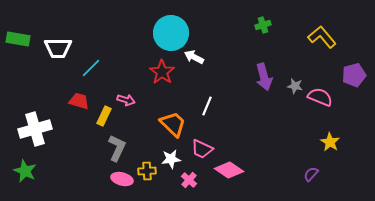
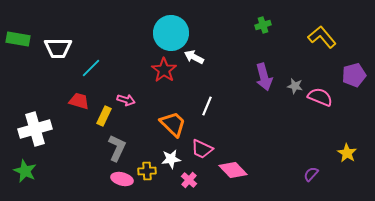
red star: moved 2 px right, 2 px up
yellow star: moved 17 px right, 11 px down
pink diamond: moved 4 px right; rotated 12 degrees clockwise
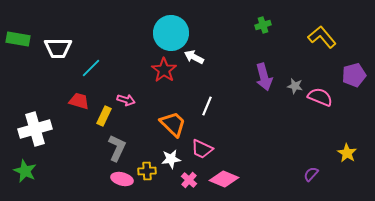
pink diamond: moved 9 px left, 9 px down; rotated 24 degrees counterclockwise
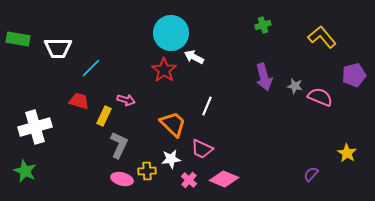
white cross: moved 2 px up
gray L-shape: moved 2 px right, 3 px up
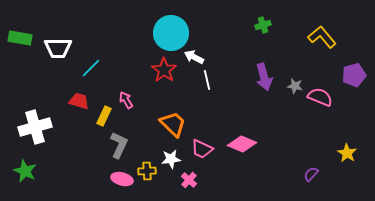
green rectangle: moved 2 px right, 1 px up
pink arrow: rotated 138 degrees counterclockwise
white line: moved 26 px up; rotated 36 degrees counterclockwise
pink diamond: moved 18 px right, 35 px up
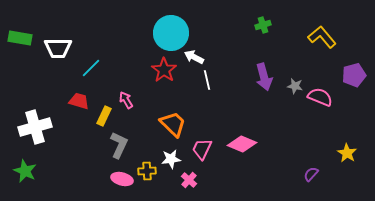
pink trapezoid: rotated 90 degrees clockwise
